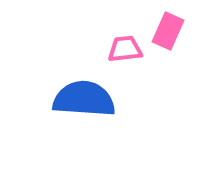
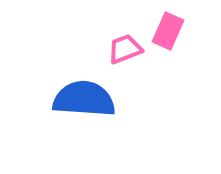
pink trapezoid: rotated 15 degrees counterclockwise
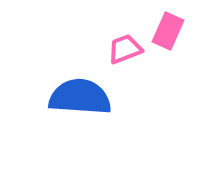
blue semicircle: moved 4 px left, 2 px up
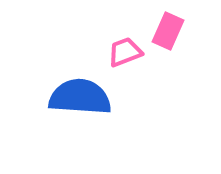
pink trapezoid: moved 3 px down
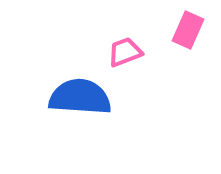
pink rectangle: moved 20 px right, 1 px up
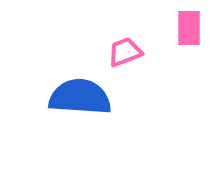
pink rectangle: moved 1 px right, 2 px up; rotated 24 degrees counterclockwise
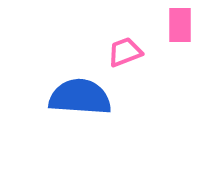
pink rectangle: moved 9 px left, 3 px up
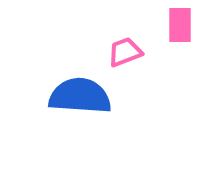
blue semicircle: moved 1 px up
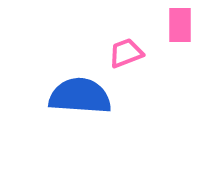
pink trapezoid: moved 1 px right, 1 px down
